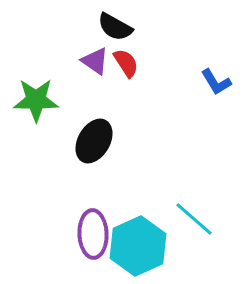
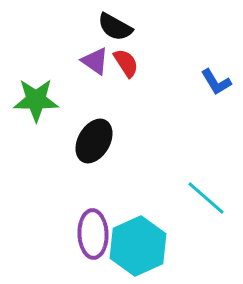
cyan line: moved 12 px right, 21 px up
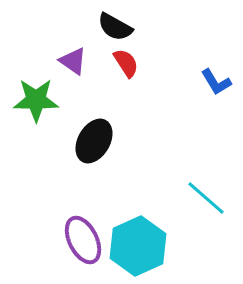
purple triangle: moved 22 px left
purple ellipse: moved 10 px left, 6 px down; rotated 24 degrees counterclockwise
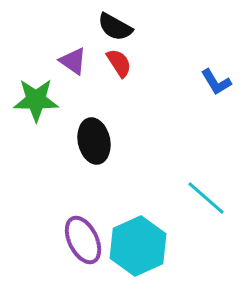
red semicircle: moved 7 px left
black ellipse: rotated 42 degrees counterclockwise
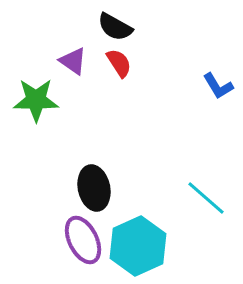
blue L-shape: moved 2 px right, 4 px down
black ellipse: moved 47 px down
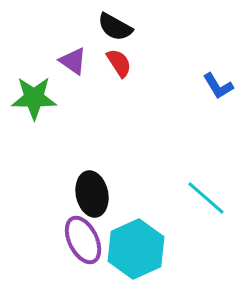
green star: moved 2 px left, 2 px up
black ellipse: moved 2 px left, 6 px down
cyan hexagon: moved 2 px left, 3 px down
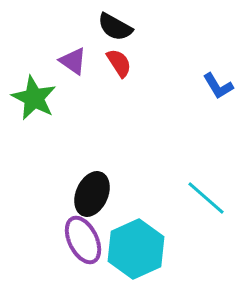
green star: rotated 27 degrees clockwise
black ellipse: rotated 36 degrees clockwise
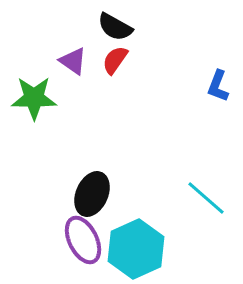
red semicircle: moved 4 px left, 3 px up; rotated 112 degrees counterclockwise
blue L-shape: rotated 52 degrees clockwise
green star: rotated 27 degrees counterclockwise
